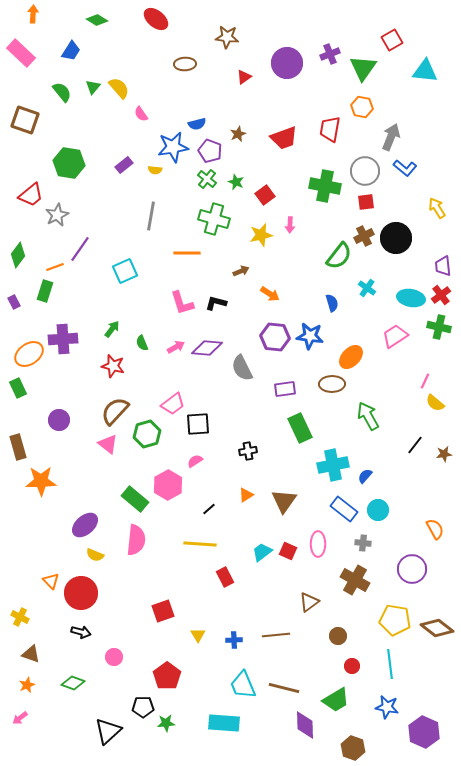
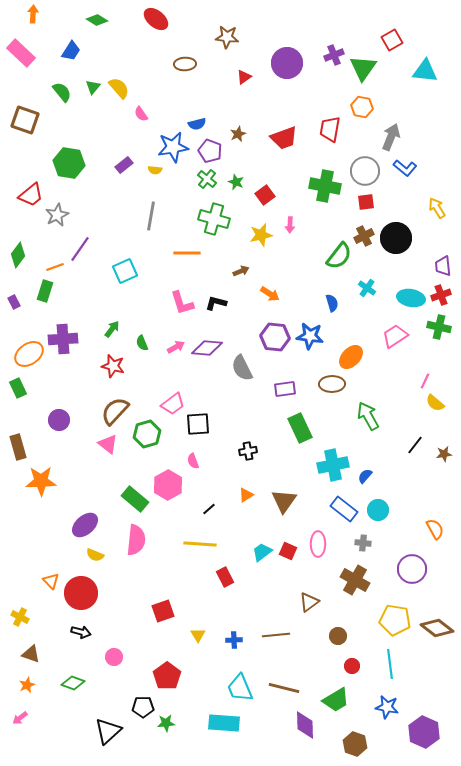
purple cross at (330, 54): moved 4 px right, 1 px down
red cross at (441, 295): rotated 18 degrees clockwise
pink semicircle at (195, 461): moved 2 px left; rotated 77 degrees counterclockwise
cyan trapezoid at (243, 685): moved 3 px left, 3 px down
brown hexagon at (353, 748): moved 2 px right, 4 px up
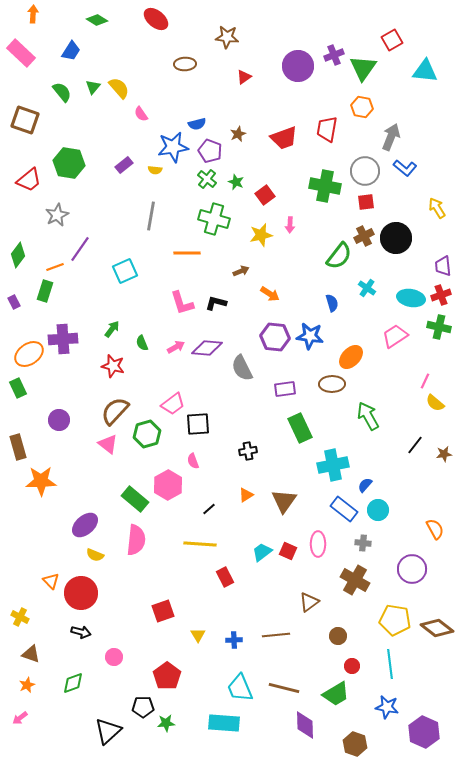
purple circle at (287, 63): moved 11 px right, 3 px down
red trapezoid at (330, 129): moved 3 px left
red trapezoid at (31, 195): moved 2 px left, 15 px up
blue semicircle at (365, 476): moved 9 px down
green diamond at (73, 683): rotated 40 degrees counterclockwise
green trapezoid at (336, 700): moved 6 px up
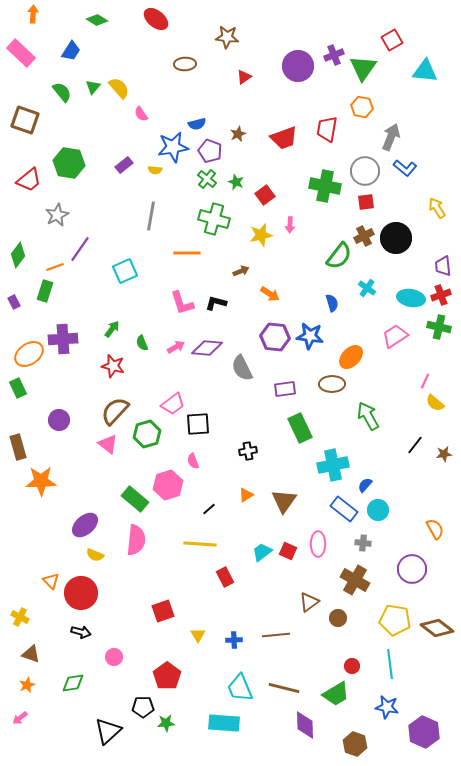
pink hexagon at (168, 485): rotated 12 degrees clockwise
brown circle at (338, 636): moved 18 px up
green diamond at (73, 683): rotated 10 degrees clockwise
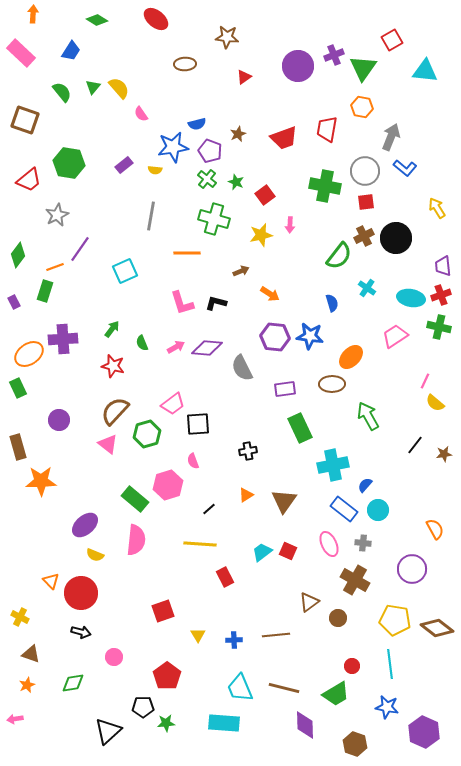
pink ellipse at (318, 544): moved 11 px right; rotated 25 degrees counterclockwise
pink arrow at (20, 718): moved 5 px left, 1 px down; rotated 28 degrees clockwise
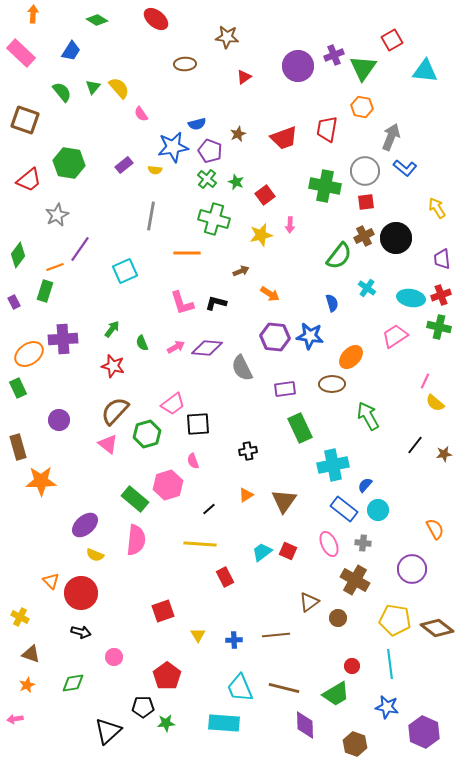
purple trapezoid at (443, 266): moved 1 px left, 7 px up
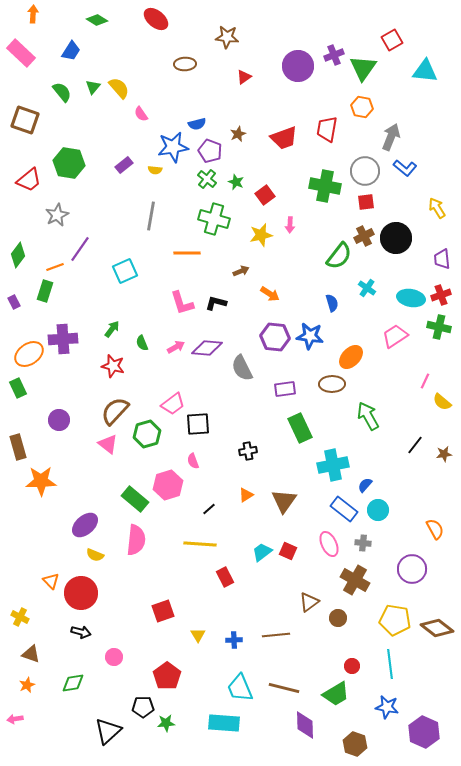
yellow semicircle at (435, 403): moved 7 px right, 1 px up
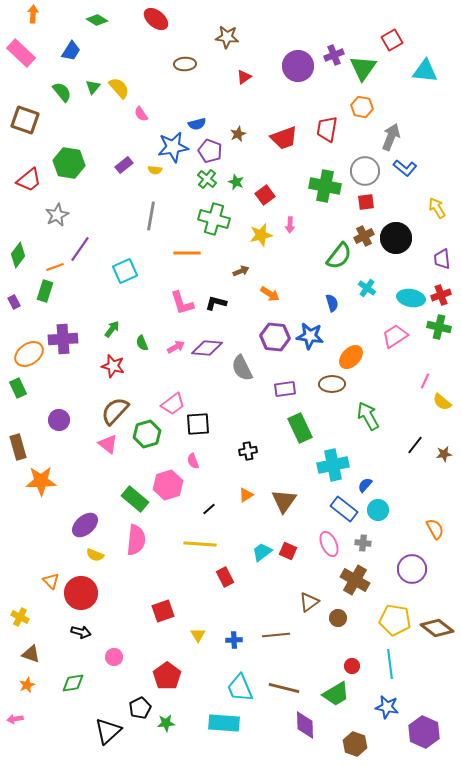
black pentagon at (143, 707): moved 3 px left, 1 px down; rotated 25 degrees counterclockwise
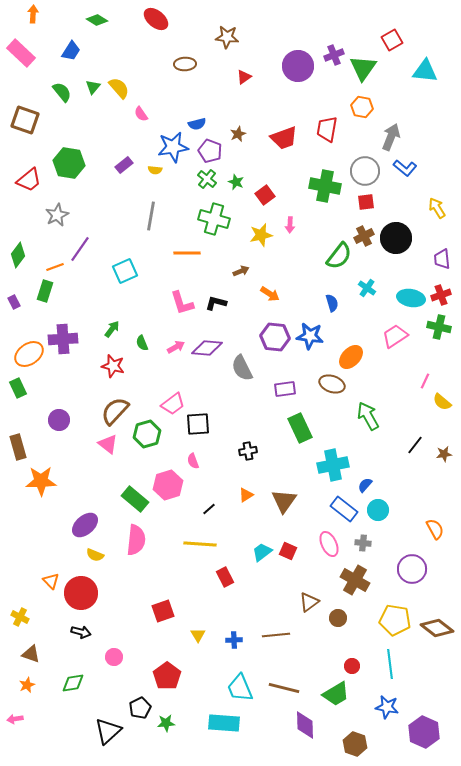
brown ellipse at (332, 384): rotated 20 degrees clockwise
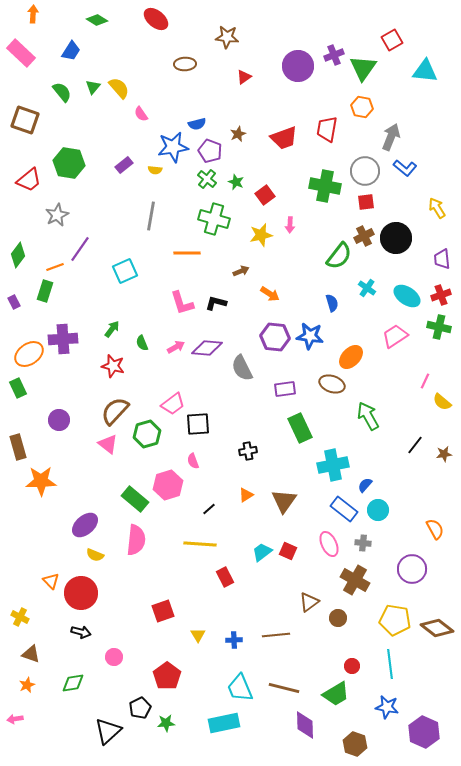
cyan ellipse at (411, 298): moved 4 px left, 2 px up; rotated 24 degrees clockwise
cyan rectangle at (224, 723): rotated 16 degrees counterclockwise
